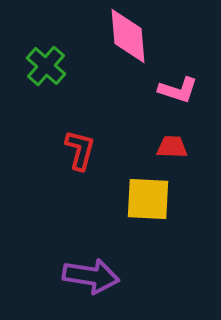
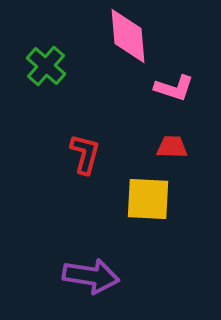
pink L-shape: moved 4 px left, 2 px up
red L-shape: moved 5 px right, 4 px down
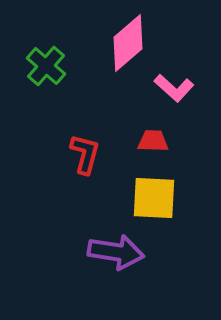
pink diamond: moved 7 px down; rotated 54 degrees clockwise
pink L-shape: rotated 24 degrees clockwise
red trapezoid: moved 19 px left, 6 px up
yellow square: moved 6 px right, 1 px up
purple arrow: moved 25 px right, 24 px up
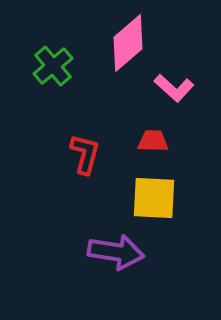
green cross: moved 7 px right; rotated 9 degrees clockwise
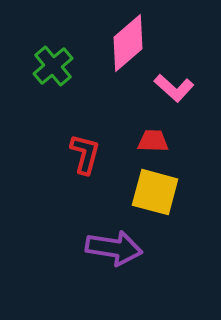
yellow square: moved 1 px right, 6 px up; rotated 12 degrees clockwise
purple arrow: moved 2 px left, 4 px up
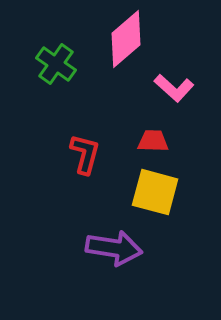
pink diamond: moved 2 px left, 4 px up
green cross: moved 3 px right, 2 px up; rotated 15 degrees counterclockwise
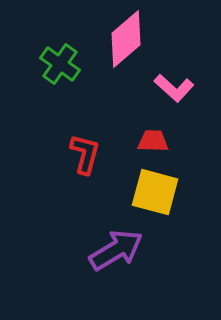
green cross: moved 4 px right
purple arrow: moved 2 px right, 2 px down; rotated 40 degrees counterclockwise
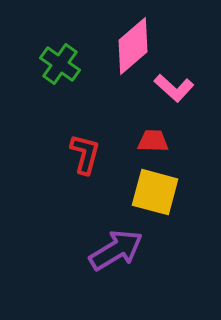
pink diamond: moved 7 px right, 7 px down
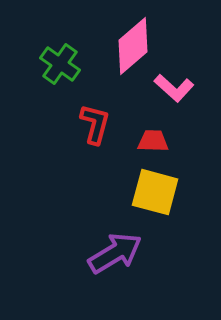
red L-shape: moved 10 px right, 30 px up
purple arrow: moved 1 px left, 3 px down
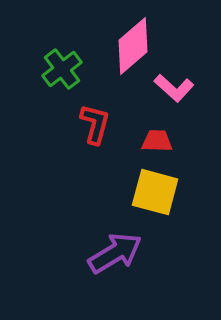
green cross: moved 2 px right, 5 px down; rotated 18 degrees clockwise
red trapezoid: moved 4 px right
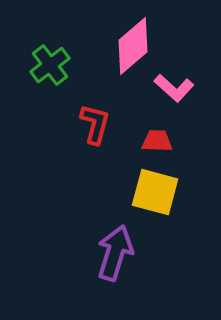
green cross: moved 12 px left, 4 px up
purple arrow: rotated 42 degrees counterclockwise
